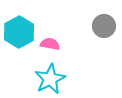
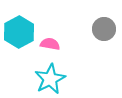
gray circle: moved 3 px down
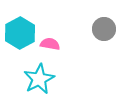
cyan hexagon: moved 1 px right, 1 px down
cyan star: moved 11 px left
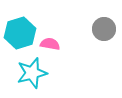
cyan hexagon: rotated 12 degrees clockwise
cyan star: moved 7 px left, 6 px up; rotated 12 degrees clockwise
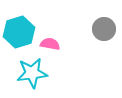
cyan hexagon: moved 1 px left, 1 px up
cyan star: rotated 8 degrees clockwise
